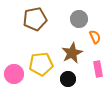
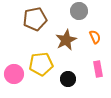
gray circle: moved 8 px up
brown star: moved 6 px left, 13 px up
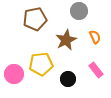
pink rectangle: moved 2 px left, 1 px down; rotated 28 degrees counterclockwise
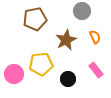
gray circle: moved 3 px right
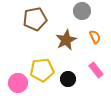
yellow pentagon: moved 1 px right, 6 px down
pink circle: moved 4 px right, 9 px down
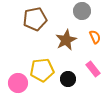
pink rectangle: moved 3 px left, 1 px up
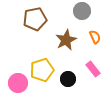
yellow pentagon: rotated 10 degrees counterclockwise
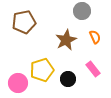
brown pentagon: moved 11 px left, 3 px down
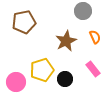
gray circle: moved 1 px right
brown star: moved 1 px down
black circle: moved 3 px left
pink circle: moved 2 px left, 1 px up
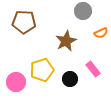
brown pentagon: rotated 15 degrees clockwise
orange semicircle: moved 6 px right, 4 px up; rotated 88 degrees clockwise
black circle: moved 5 px right
